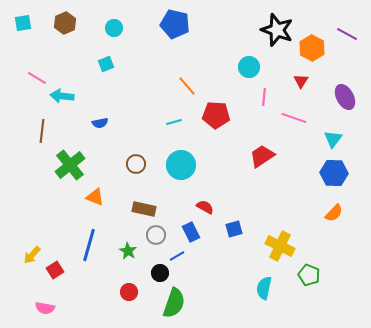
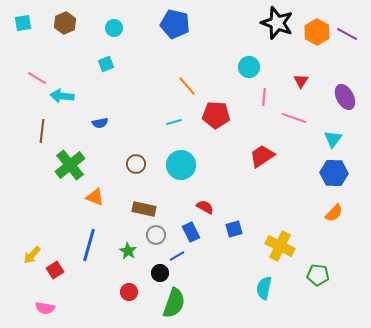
black star at (277, 30): moved 7 px up
orange hexagon at (312, 48): moved 5 px right, 16 px up
green pentagon at (309, 275): moved 9 px right; rotated 15 degrees counterclockwise
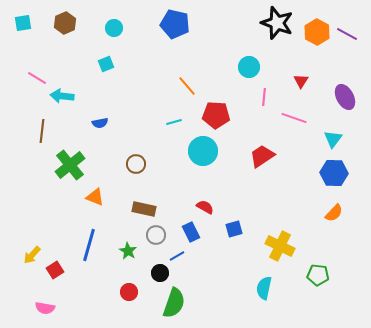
cyan circle at (181, 165): moved 22 px right, 14 px up
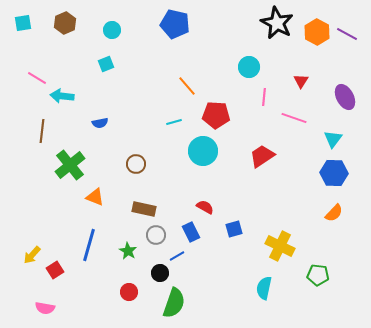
black star at (277, 23): rotated 8 degrees clockwise
cyan circle at (114, 28): moved 2 px left, 2 px down
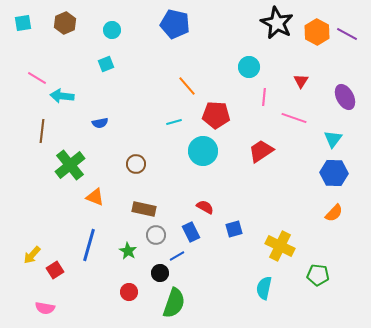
red trapezoid at (262, 156): moved 1 px left, 5 px up
